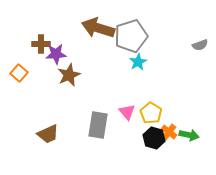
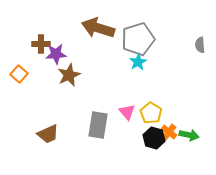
gray pentagon: moved 7 px right, 3 px down
gray semicircle: rotated 105 degrees clockwise
orange square: moved 1 px down
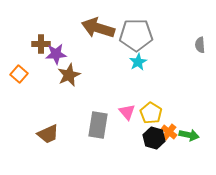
gray pentagon: moved 2 px left, 4 px up; rotated 16 degrees clockwise
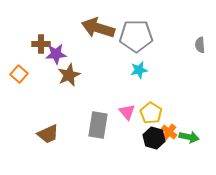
gray pentagon: moved 1 px down
cyan star: moved 1 px right, 8 px down; rotated 18 degrees clockwise
green arrow: moved 2 px down
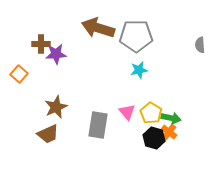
brown star: moved 13 px left, 32 px down
green arrow: moved 18 px left, 19 px up
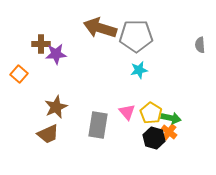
brown arrow: moved 2 px right
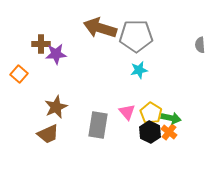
black hexagon: moved 4 px left, 6 px up; rotated 10 degrees clockwise
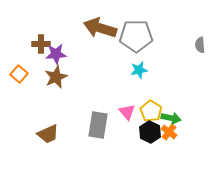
brown star: moved 30 px up
yellow pentagon: moved 2 px up
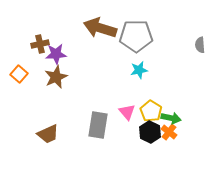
brown cross: moved 1 px left; rotated 12 degrees counterclockwise
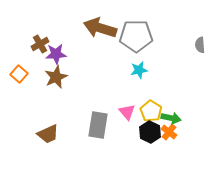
brown cross: rotated 18 degrees counterclockwise
